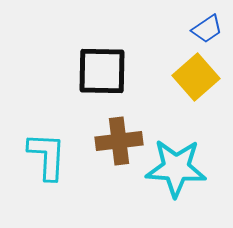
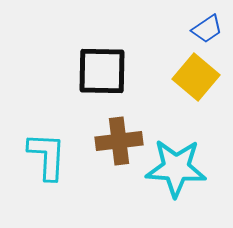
yellow square: rotated 9 degrees counterclockwise
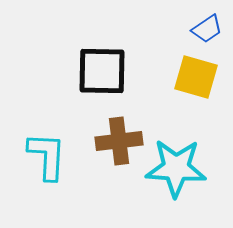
yellow square: rotated 24 degrees counterclockwise
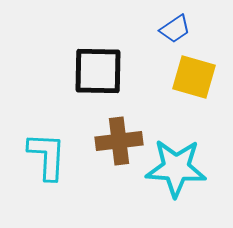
blue trapezoid: moved 32 px left
black square: moved 4 px left
yellow square: moved 2 px left
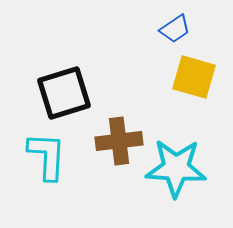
black square: moved 34 px left, 22 px down; rotated 18 degrees counterclockwise
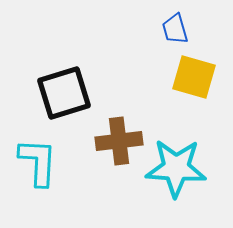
blue trapezoid: rotated 108 degrees clockwise
cyan L-shape: moved 9 px left, 6 px down
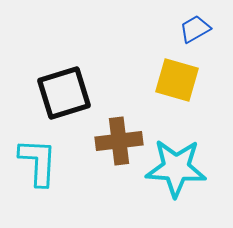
blue trapezoid: moved 20 px right; rotated 76 degrees clockwise
yellow square: moved 17 px left, 3 px down
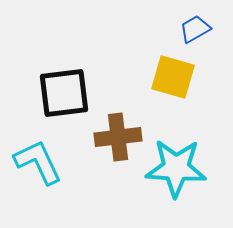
yellow square: moved 4 px left, 3 px up
black square: rotated 10 degrees clockwise
brown cross: moved 1 px left, 4 px up
cyan L-shape: rotated 28 degrees counterclockwise
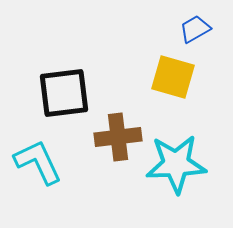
cyan star: moved 4 px up; rotated 6 degrees counterclockwise
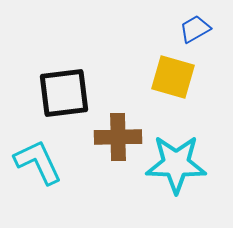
brown cross: rotated 6 degrees clockwise
cyan star: rotated 4 degrees clockwise
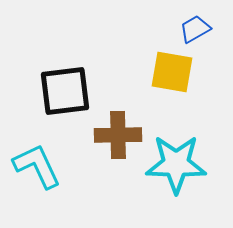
yellow square: moved 1 px left, 5 px up; rotated 6 degrees counterclockwise
black square: moved 1 px right, 2 px up
brown cross: moved 2 px up
cyan L-shape: moved 1 px left, 4 px down
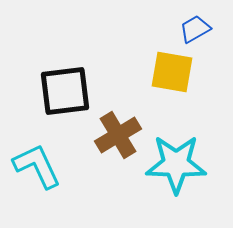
brown cross: rotated 30 degrees counterclockwise
